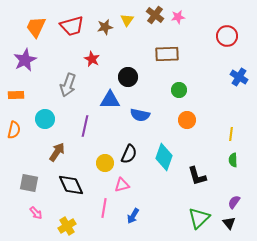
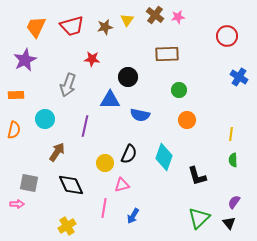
red star: rotated 21 degrees counterclockwise
pink arrow: moved 19 px left, 9 px up; rotated 48 degrees counterclockwise
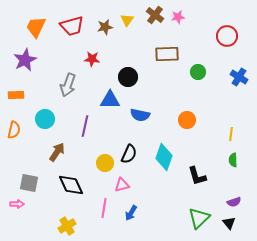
green circle: moved 19 px right, 18 px up
purple semicircle: rotated 144 degrees counterclockwise
blue arrow: moved 2 px left, 3 px up
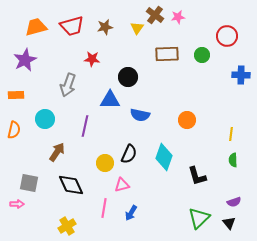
yellow triangle: moved 10 px right, 8 px down
orange trapezoid: rotated 50 degrees clockwise
green circle: moved 4 px right, 17 px up
blue cross: moved 2 px right, 2 px up; rotated 30 degrees counterclockwise
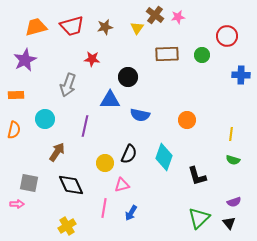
green semicircle: rotated 72 degrees counterclockwise
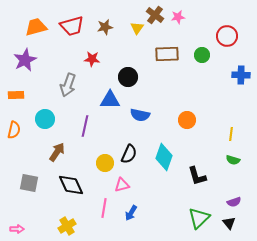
pink arrow: moved 25 px down
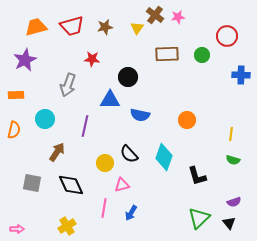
black semicircle: rotated 114 degrees clockwise
gray square: moved 3 px right
